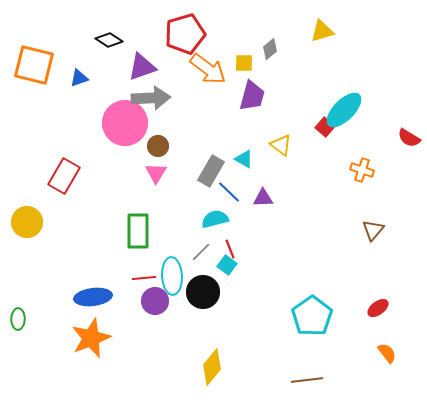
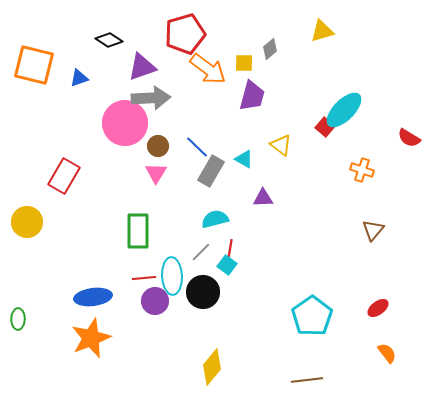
blue line at (229, 192): moved 32 px left, 45 px up
red line at (230, 249): rotated 30 degrees clockwise
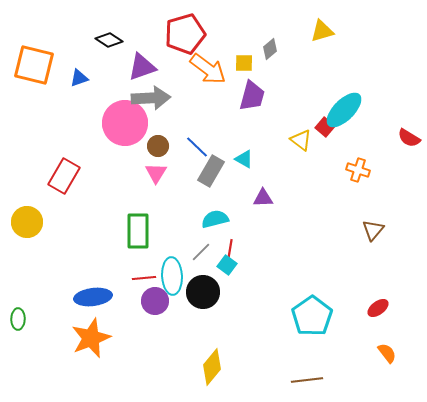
yellow triangle at (281, 145): moved 20 px right, 5 px up
orange cross at (362, 170): moved 4 px left
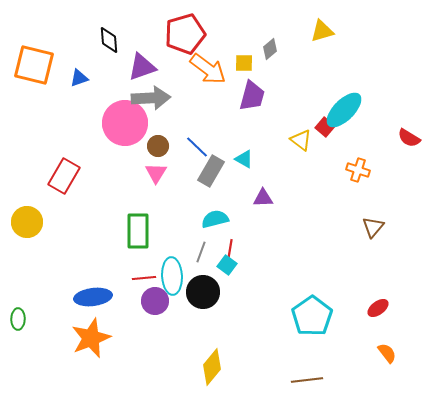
black diamond at (109, 40): rotated 52 degrees clockwise
brown triangle at (373, 230): moved 3 px up
gray line at (201, 252): rotated 25 degrees counterclockwise
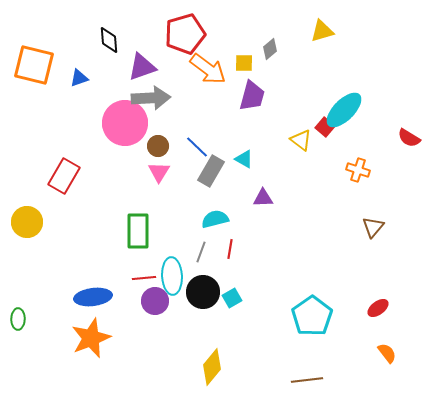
pink triangle at (156, 173): moved 3 px right, 1 px up
cyan square at (227, 265): moved 5 px right, 33 px down; rotated 24 degrees clockwise
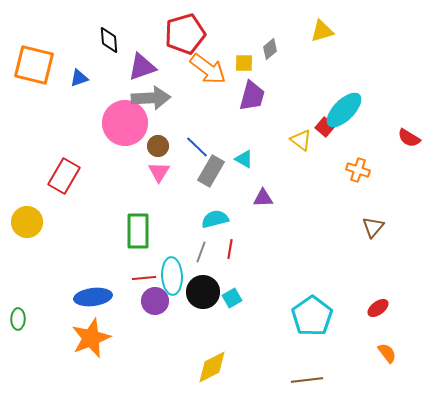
yellow diamond at (212, 367): rotated 24 degrees clockwise
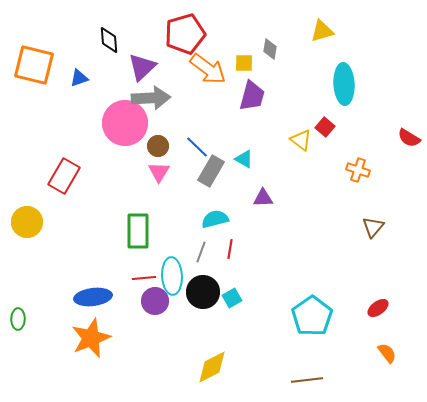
gray diamond at (270, 49): rotated 40 degrees counterclockwise
purple triangle at (142, 67): rotated 24 degrees counterclockwise
cyan ellipse at (344, 110): moved 26 px up; rotated 48 degrees counterclockwise
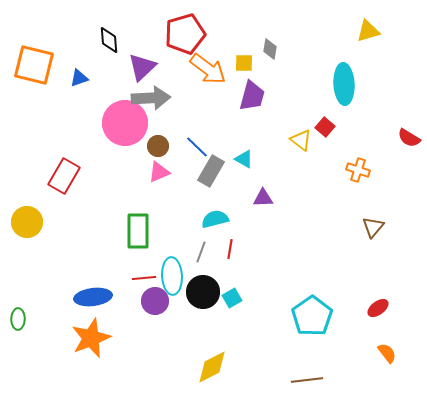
yellow triangle at (322, 31): moved 46 px right
pink triangle at (159, 172): rotated 35 degrees clockwise
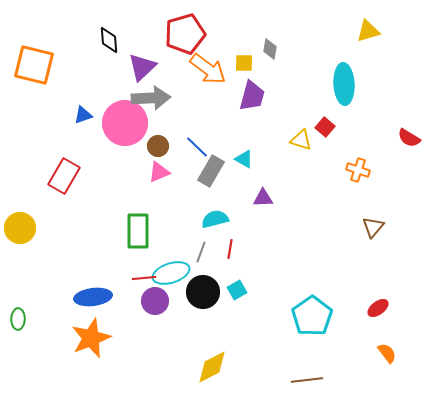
blue triangle at (79, 78): moved 4 px right, 37 px down
yellow triangle at (301, 140): rotated 20 degrees counterclockwise
yellow circle at (27, 222): moved 7 px left, 6 px down
cyan ellipse at (172, 276): moved 1 px left, 3 px up; rotated 75 degrees clockwise
cyan square at (232, 298): moved 5 px right, 8 px up
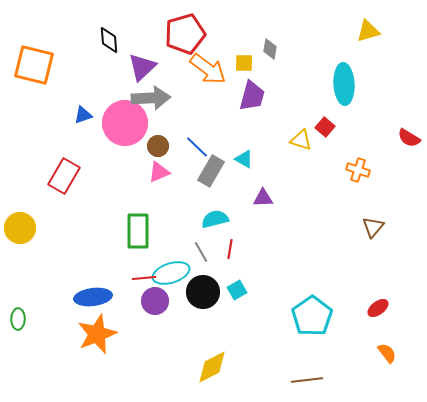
gray line at (201, 252): rotated 50 degrees counterclockwise
orange star at (91, 338): moved 6 px right, 4 px up
